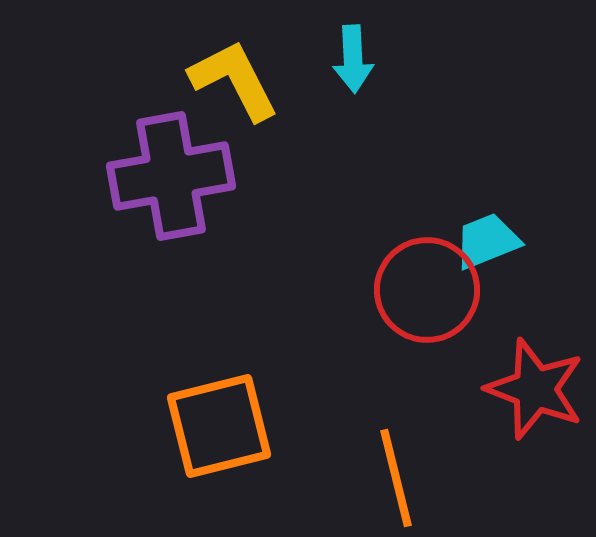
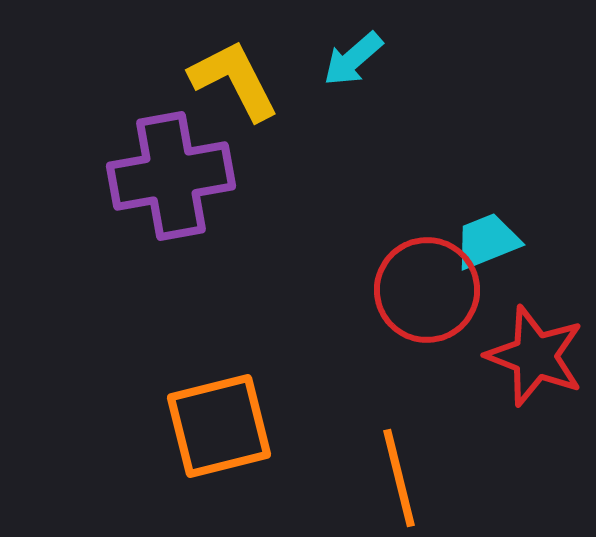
cyan arrow: rotated 52 degrees clockwise
red star: moved 33 px up
orange line: moved 3 px right
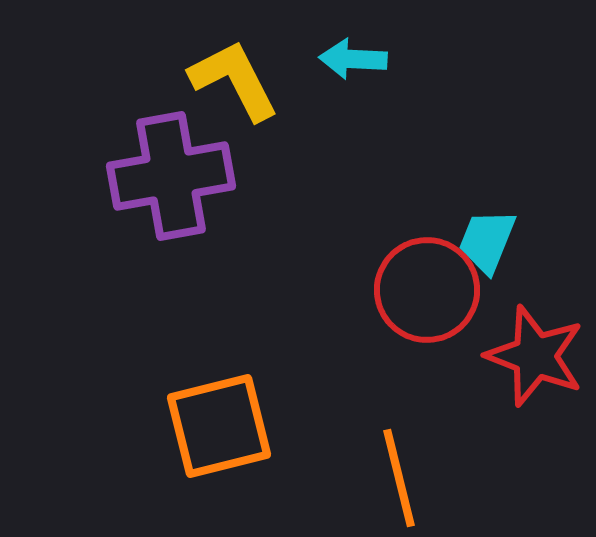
cyan arrow: rotated 44 degrees clockwise
cyan trapezoid: rotated 46 degrees counterclockwise
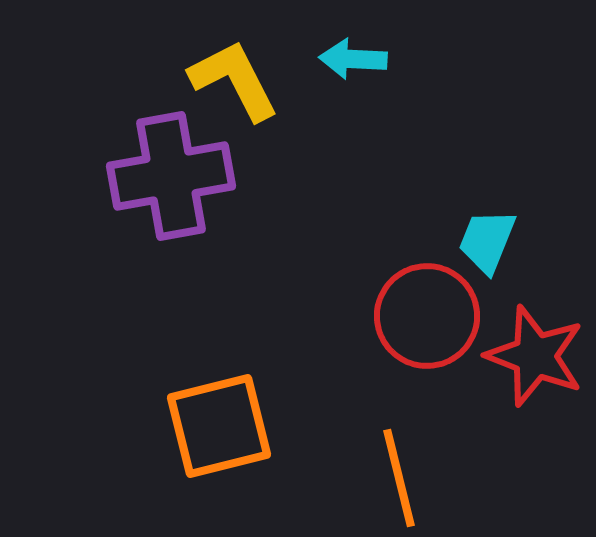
red circle: moved 26 px down
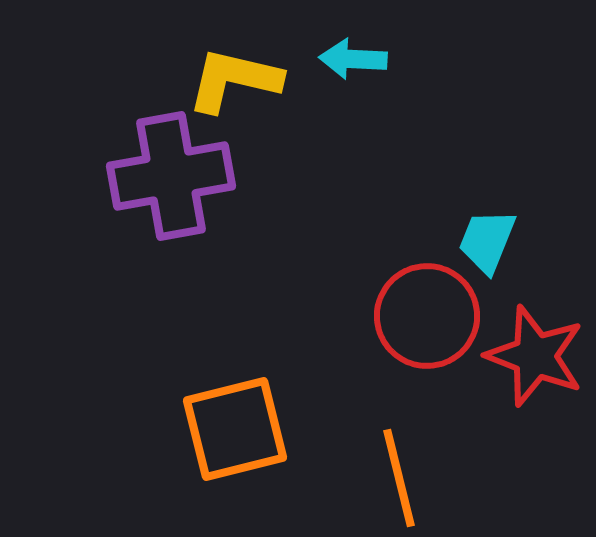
yellow L-shape: rotated 50 degrees counterclockwise
orange square: moved 16 px right, 3 px down
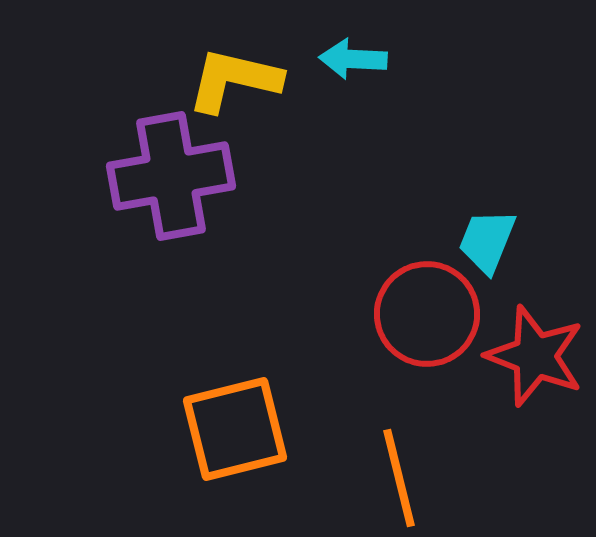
red circle: moved 2 px up
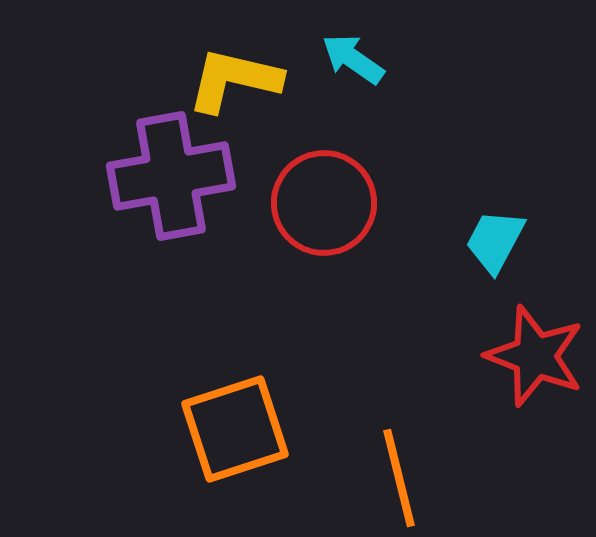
cyan arrow: rotated 32 degrees clockwise
cyan trapezoid: moved 8 px right; rotated 6 degrees clockwise
red circle: moved 103 px left, 111 px up
orange square: rotated 4 degrees counterclockwise
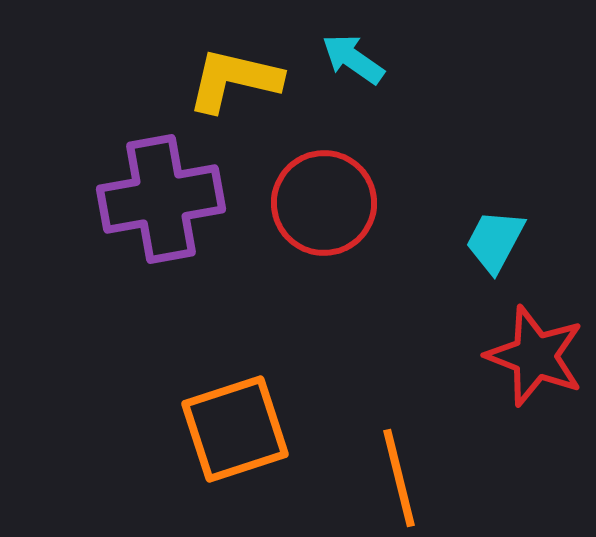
purple cross: moved 10 px left, 23 px down
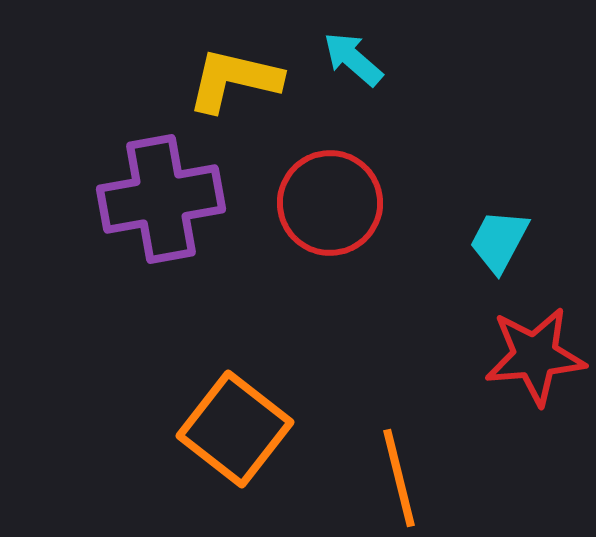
cyan arrow: rotated 6 degrees clockwise
red circle: moved 6 px right
cyan trapezoid: moved 4 px right
red star: rotated 26 degrees counterclockwise
orange square: rotated 34 degrees counterclockwise
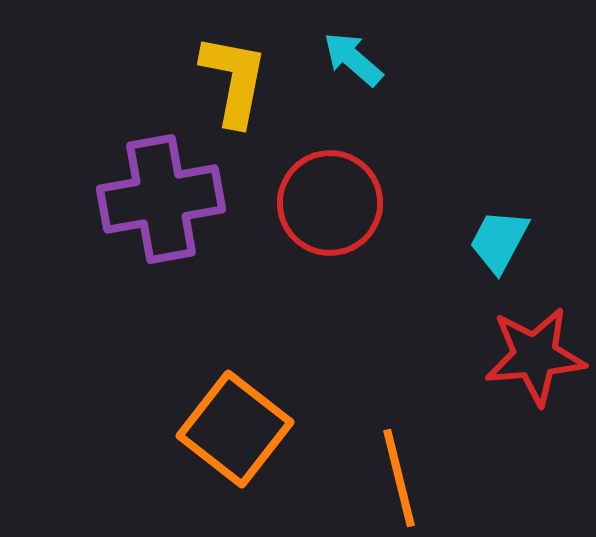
yellow L-shape: rotated 88 degrees clockwise
